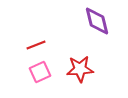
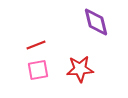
purple diamond: moved 1 px left, 1 px down
pink square: moved 2 px left, 2 px up; rotated 15 degrees clockwise
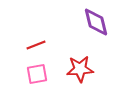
pink square: moved 1 px left, 4 px down
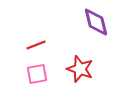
red star: rotated 24 degrees clockwise
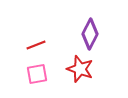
purple diamond: moved 6 px left, 12 px down; rotated 40 degrees clockwise
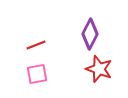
red star: moved 19 px right
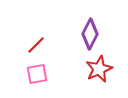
red line: rotated 24 degrees counterclockwise
red star: rotated 28 degrees clockwise
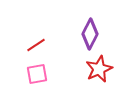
red line: rotated 12 degrees clockwise
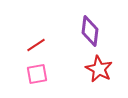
purple diamond: moved 3 px up; rotated 20 degrees counterclockwise
red star: rotated 20 degrees counterclockwise
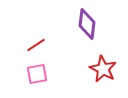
purple diamond: moved 3 px left, 7 px up
red star: moved 4 px right
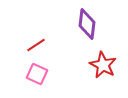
red star: moved 4 px up
pink square: rotated 35 degrees clockwise
